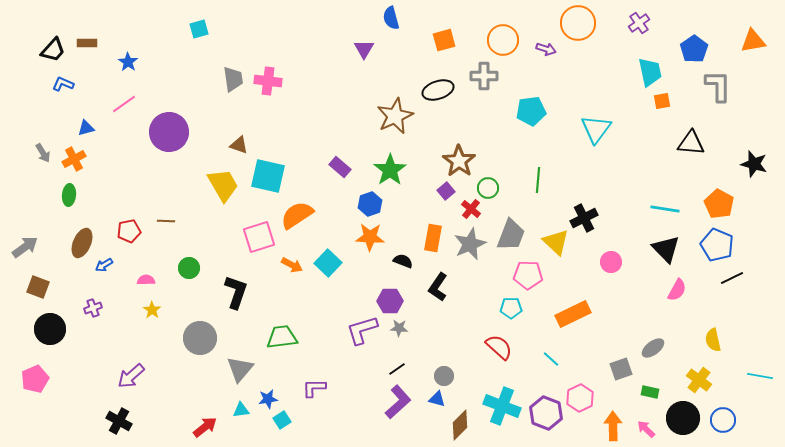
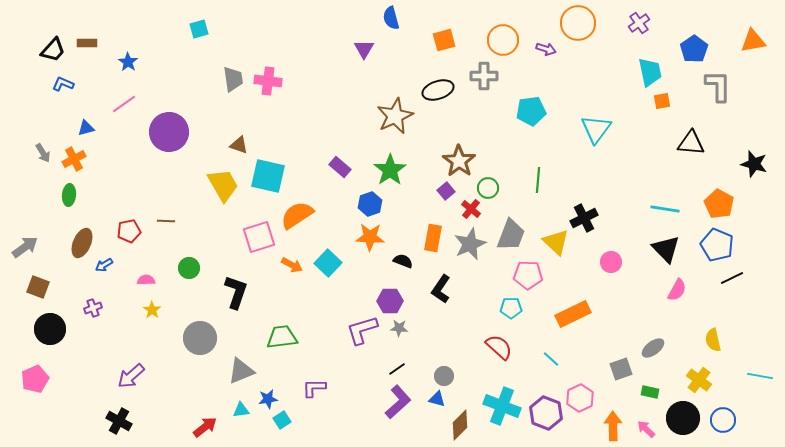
black L-shape at (438, 287): moved 3 px right, 2 px down
gray triangle at (240, 369): moved 1 px right, 2 px down; rotated 28 degrees clockwise
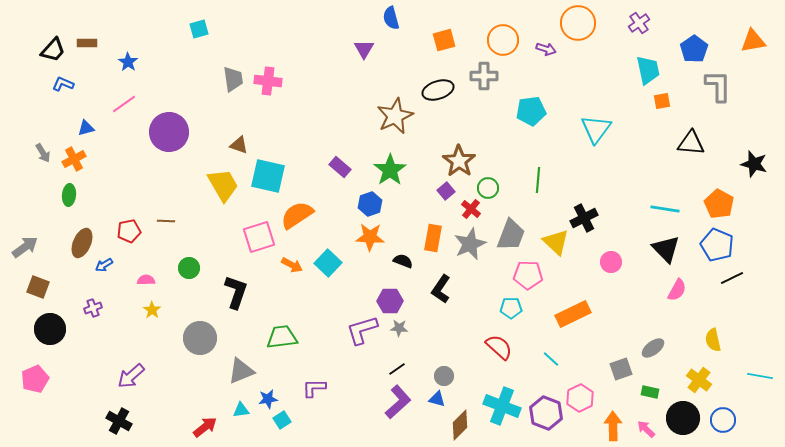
cyan trapezoid at (650, 72): moved 2 px left, 2 px up
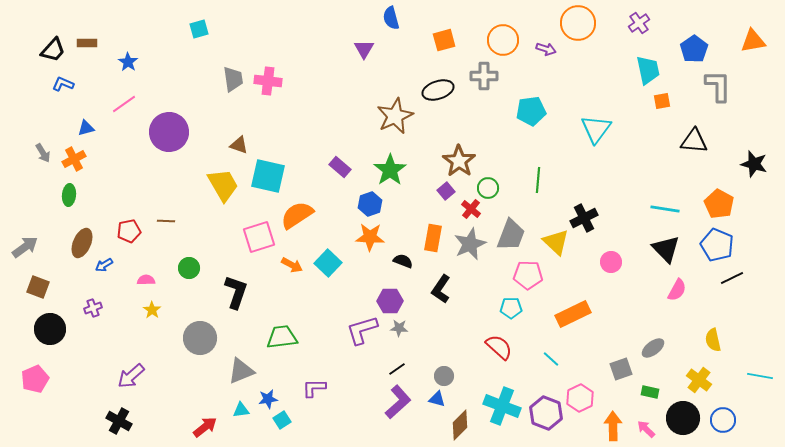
black triangle at (691, 143): moved 3 px right, 2 px up
